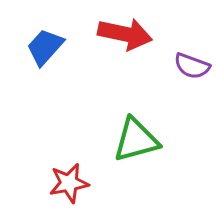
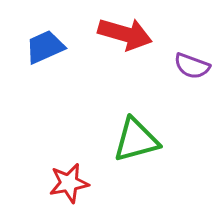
red arrow: rotated 4 degrees clockwise
blue trapezoid: rotated 24 degrees clockwise
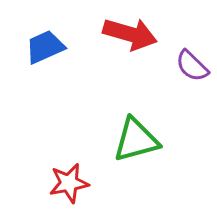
red arrow: moved 5 px right
purple semicircle: rotated 24 degrees clockwise
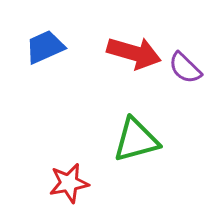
red arrow: moved 4 px right, 19 px down
purple semicircle: moved 7 px left, 2 px down
